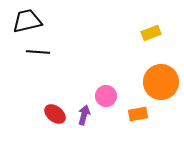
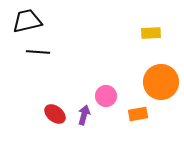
yellow rectangle: rotated 18 degrees clockwise
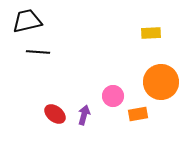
pink circle: moved 7 px right
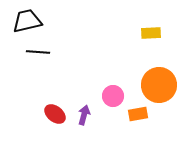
orange circle: moved 2 px left, 3 px down
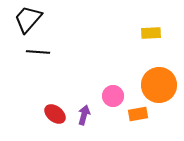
black trapezoid: moved 1 px right, 2 px up; rotated 36 degrees counterclockwise
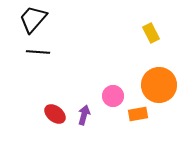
black trapezoid: moved 5 px right
yellow rectangle: rotated 66 degrees clockwise
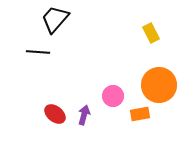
black trapezoid: moved 22 px right
orange rectangle: moved 2 px right
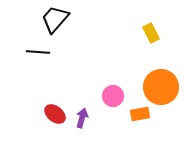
orange circle: moved 2 px right, 2 px down
purple arrow: moved 2 px left, 3 px down
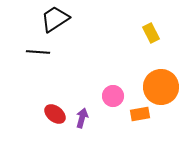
black trapezoid: rotated 16 degrees clockwise
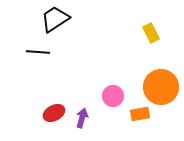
red ellipse: moved 1 px left, 1 px up; rotated 65 degrees counterclockwise
